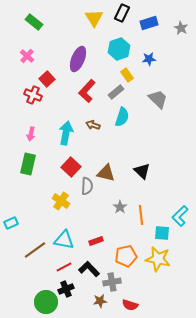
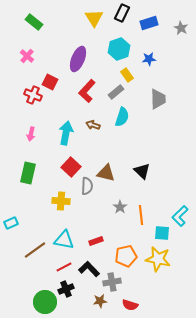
red square at (47, 79): moved 3 px right, 3 px down; rotated 21 degrees counterclockwise
gray trapezoid at (158, 99): rotated 45 degrees clockwise
green rectangle at (28, 164): moved 9 px down
yellow cross at (61, 201): rotated 30 degrees counterclockwise
green circle at (46, 302): moved 1 px left
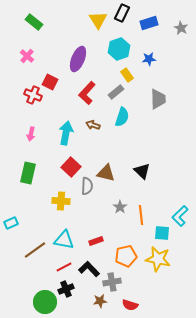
yellow triangle at (94, 18): moved 4 px right, 2 px down
red L-shape at (87, 91): moved 2 px down
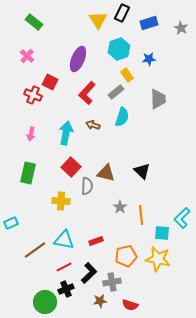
cyan L-shape at (180, 216): moved 2 px right, 2 px down
black L-shape at (89, 269): moved 4 px down; rotated 90 degrees clockwise
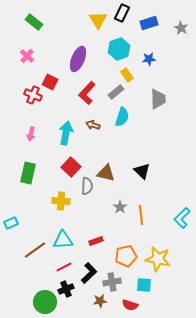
cyan square at (162, 233): moved 18 px left, 52 px down
cyan triangle at (64, 240): moved 1 px left; rotated 15 degrees counterclockwise
